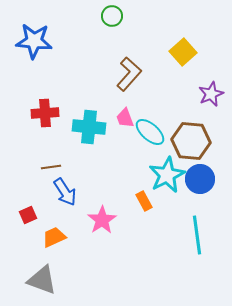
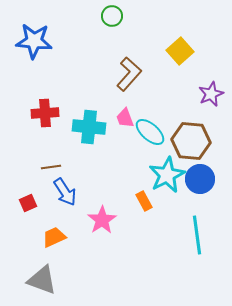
yellow square: moved 3 px left, 1 px up
red square: moved 12 px up
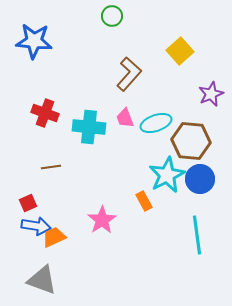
red cross: rotated 24 degrees clockwise
cyan ellipse: moved 6 px right, 9 px up; rotated 60 degrees counterclockwise
blue arrow: moved 29 px left, 34 px down; rotated 48 degrees counterclockwise
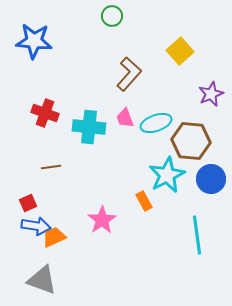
blue circle: moved 11 px right
